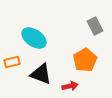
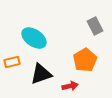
black triangle: rotated 40 degrees counterclockwise
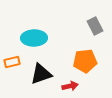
cyan ellipse: rotated 35 degrees counterclockwise
orange pentagon: moved 1 px down; rotated 25 degrees clockwise
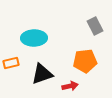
orange rectangle: moved 1 px left, 1 px down
black triangle: moved 1 px right
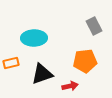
gray rectangle: moved 1 px left
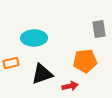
gray rectangle: moved 5 px right, 3 px down; rotated 18 degrees clockwise
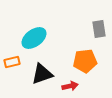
cyan ellipse: rotated 35 degrees counterclockwise
orange rectangle: moved 1 px right, 1 px up
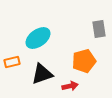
cyan ellipse: moved 4 px right
orange pentagon: moved 1 px left; rotated 10 degrees counterclockwise
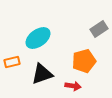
gray rectangle: rotated 66 degrees clockwise
red arrow: moved 3 px right; rotated 21 degrees clockwise
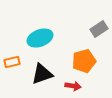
cyan ellipse: moved 2 px right; rotated 15 degrees clockwise
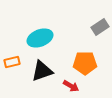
gray rectangle: moved 1 px right, 2 px up
orange pentagon: moved 1 px right, 2 px down; rotated 15 degrees clockwise
black triangle: moved 3 px up
red arrow: moved 2 px left; rotated 21 degrees clockwise
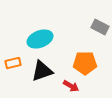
gray rectangle: rotated 60 degrees clockwise
cyan ellipse: moved 1 px down
orange rectangle: moved 1 px right, 1 px down
